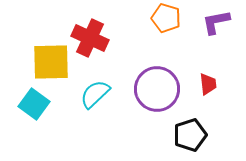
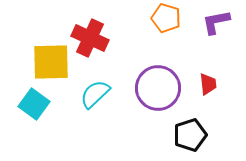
purple circle: moved 1 px right, 1 px up
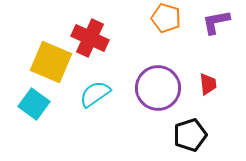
yellow square: rotated 24 degrees clockwise
cyan semicircle: rotated 8 degrees clockwise
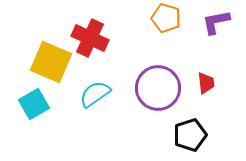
red trapezoid: moved 2 px left, 1 px up
cyan square: rotated 24 degrees clockwise
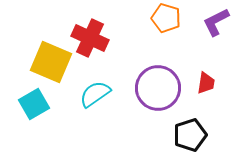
purple L-shape: rotated 16 degrees counterclockwise
red trapezoid: rotated 15 degrees clockwise
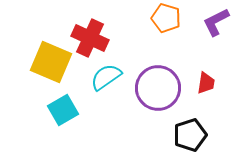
cyan semicircle: moved 11 px right, 17 px up
cyan square: moved 29 px right, 6 px down
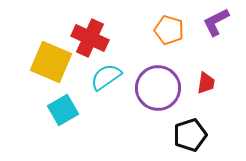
orange pentagon: moved 3 px right, 12 px down
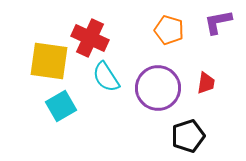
purple L-shape: moved 2 px right; rotated 16 degrees clockwise
yellow square: moved 2 px left, 1 px up; rotated 15 degrees counterclockwise
cyan semicircle: rotated 88 degrees counterclockwise
cyan square: moved 2 px left, 4 px up
black pentagon: moved 2 px left, 1 px down
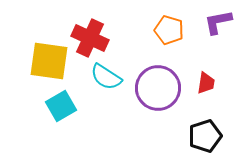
cyan semicircle: rotated 24 degrees counterclockwise
black pentagon: moved 17 px right
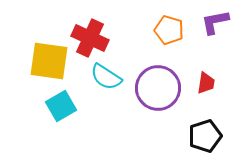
purple L-shape: moved 3 px left
